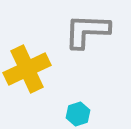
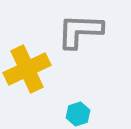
gray L-shape: moved 7 px left
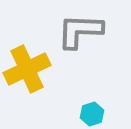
cyan hexagon: moved 14 px right
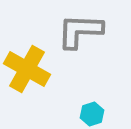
yellow cross: rotated 36 degrees counterclockwise
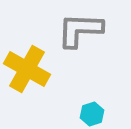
gray L-shape: moved 1 px up
